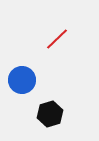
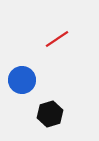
red line: rotated 10 degrees clockwise
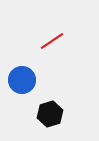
red line: moved 5 px left, 2 px down
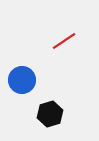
red line: moved 12 px right
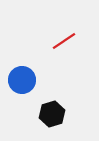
black hexagon: moved 2 px right
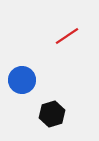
red line: moved 3 px right, 5 px up
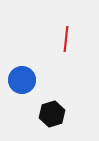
red line: moved 1 px left, 3 px down; rotated 50 degrees counterclockwise
